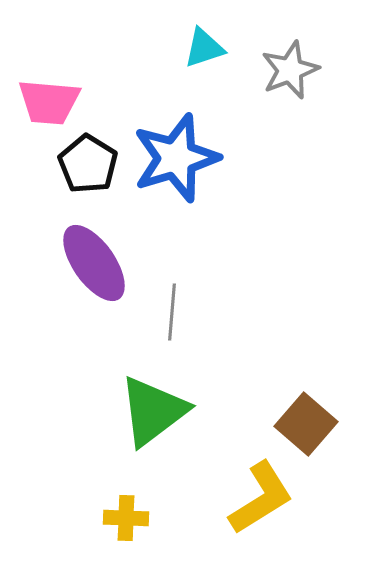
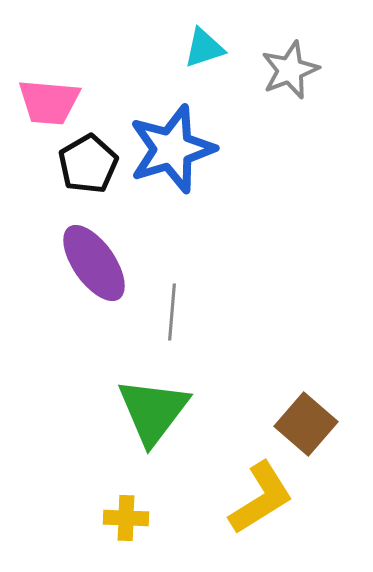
blue star: moved 4 px left, 9 px up
black pentagon: rotated 10 degrees clockwise
green triangle: rotated 16 degrees counterclockwise
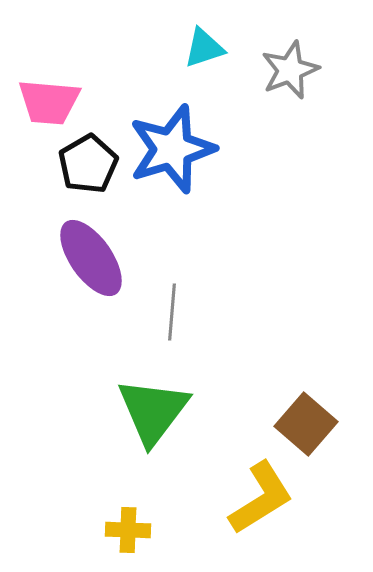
purple ellipse: moved 3 px left, 5 px up
yellow cross: moved 2 px right, 12 px down
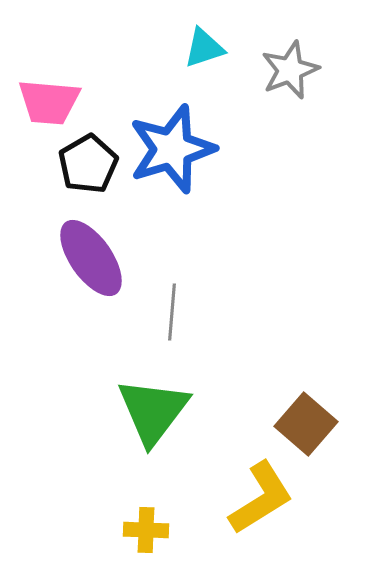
yellow cross: moved 18 px right
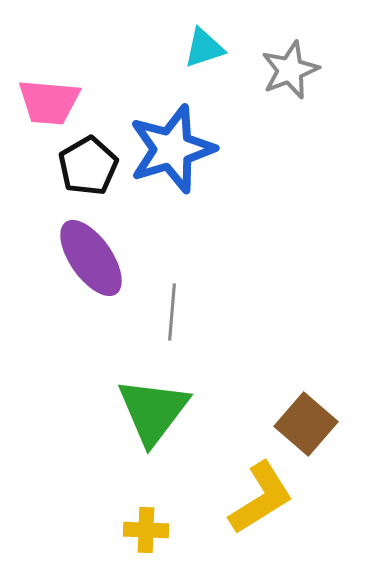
black pentagon: moved 2 px down
